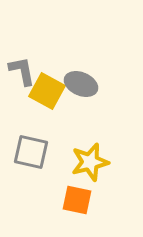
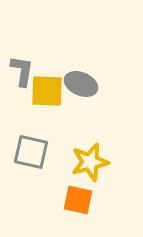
gray L-shape: rotated 20 degrees clockwise
yellow square: rotated 27 degrees counterclockwise
orange square: moved 1 px right
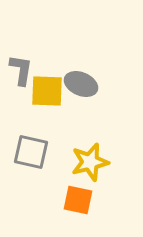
gray L-shape: moved 1 px left, 1 px up
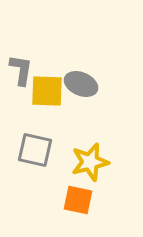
gray square: moved 4 px right, 2 px up
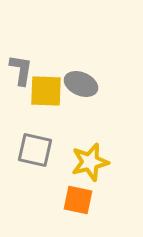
yellow square: moved 1 px left
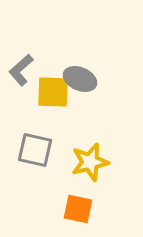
gray L-shape: rotated 140 degrees counterclockwise
gray ellipse: moved 1 px left, 5 px up
yellow square: moved 7 px right, 1 px down
orange square: moved 9 px down
